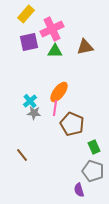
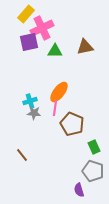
pink cross: moved 10 px left, 1 px up
cyan cross: rotated 24 degrees clockwise
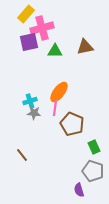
pink cross: rotated 10 degrees clockwise
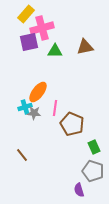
orange ellipse: moved 21 px left
cyan cross: moved 5 px left, 6 px down
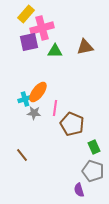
cyan cross: moved 8 px up
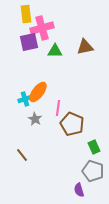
yellow rectangle: rotated 48 degrees counterclockwise
pink line: moved 3 px right
gray star: moved 1 px right, 6 px down; rotated 24 degrees clockwise
